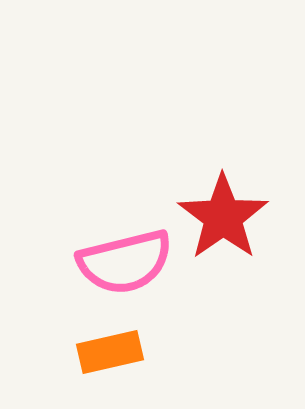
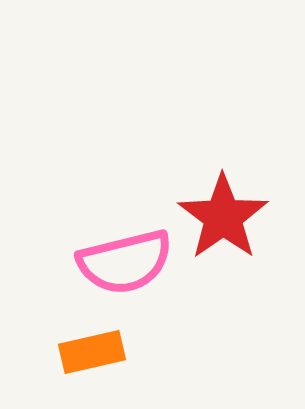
orange rectangle: moved 18 px left
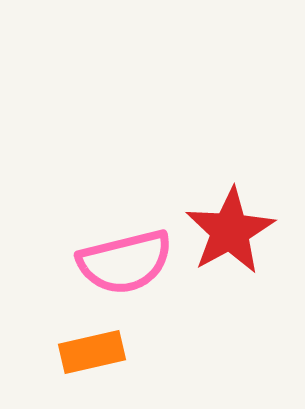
red star: moved 7 px right, 14 px down; rotated 6 degrees clockwise
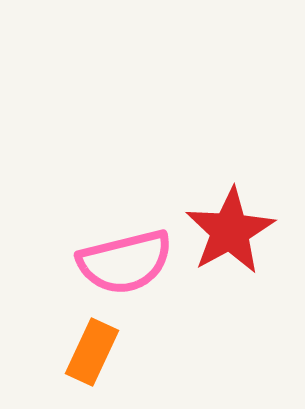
orange rectangle: rotated 52 degrees counterclockwise
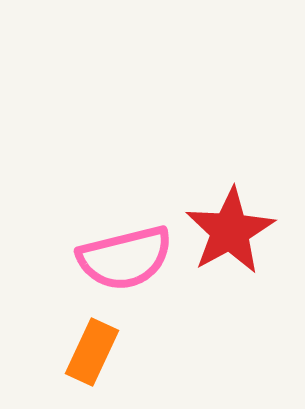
pink semicircle: moved 4 px up
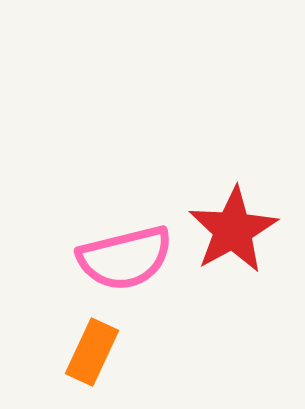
red star: moved 3 px right, 1 px up
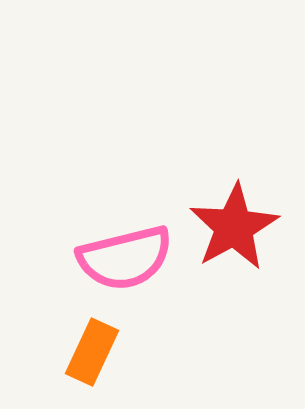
red star: moved 1 px right, 3 px up
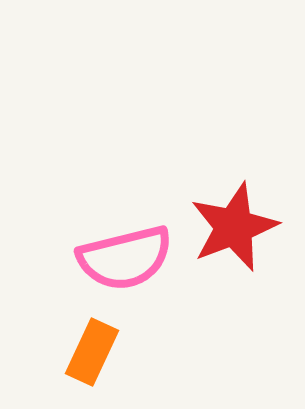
red star: rotated 8 degrees clockwise
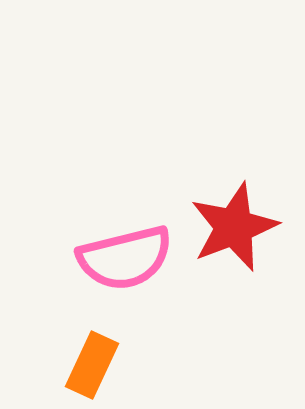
orange rectangle: moved 13 px down
